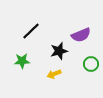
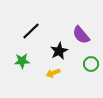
purple semicircle: rotated 72 degrees clockwise
black star: rotated 12 degrees counterclockwise
yellow arrow: moved 1 px left, 1 px up
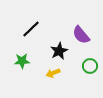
black line: moved 2 px up
green circle: moved 1 px left, 2 px down
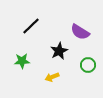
black line: moved 3 px up
purple semicircle: moved 1 px left, 3 px up; rotated 18 degrees counterclockwise
green circle: moved 2 px left, 1 px up
yellow arrow: moved 1 px left, 4 px down
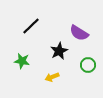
purple semicircle: moved 1 px left, 1 px down
green star: rotated 14 degrees clockwise
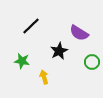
green circle: moved 4 px right, 3 px up
yellow arrow: moved 8 px left; rotated 96 degrees clockwise
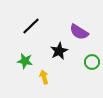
purple semicircle: moved 1 px up
green star: moved 3 px right
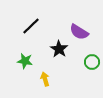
black star: moved 2 px up; rotated 12 degrees counterclockwise
yellow arrow: moved 1 px right, 2 px down
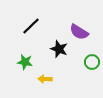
black star: rotated 12 degrees counterclockwise
green star: moved 1 px down
yellow arrow: rotated 72 degrees counterclockwise
